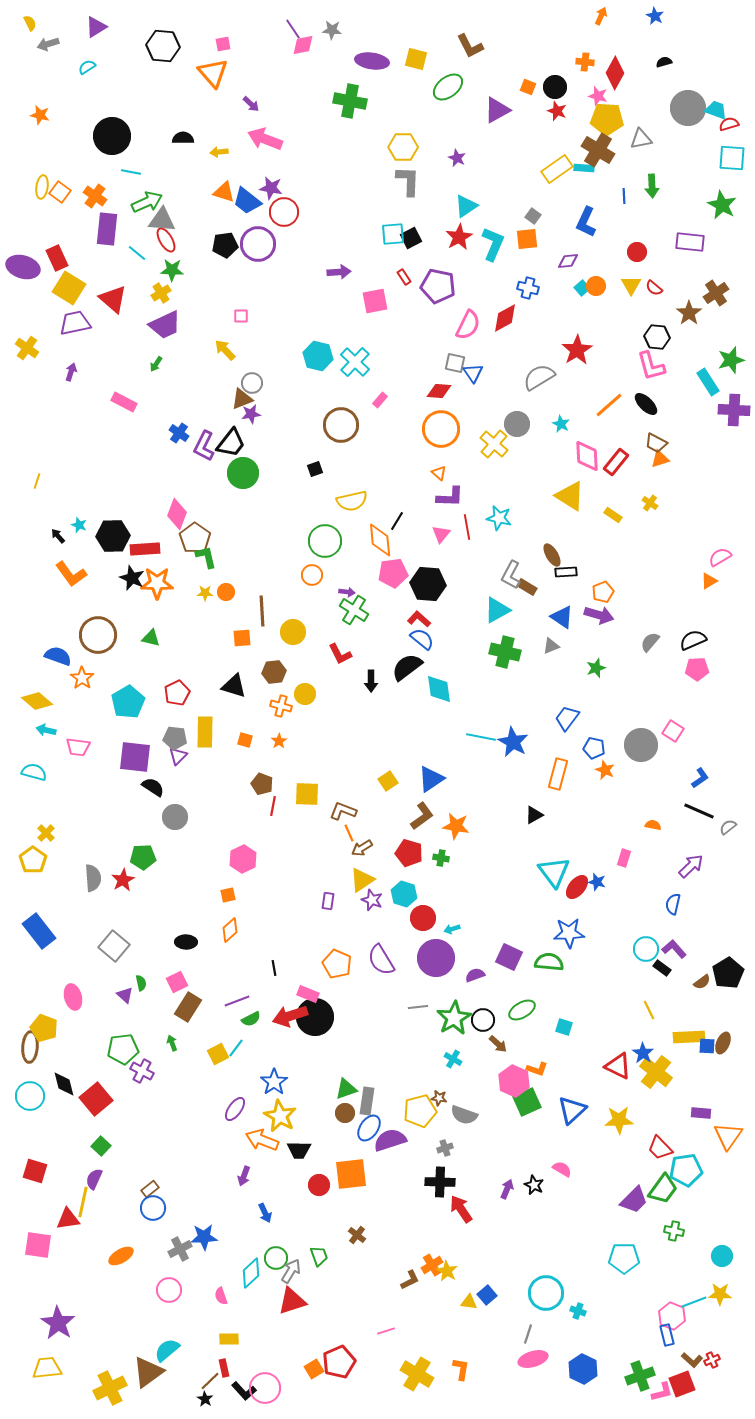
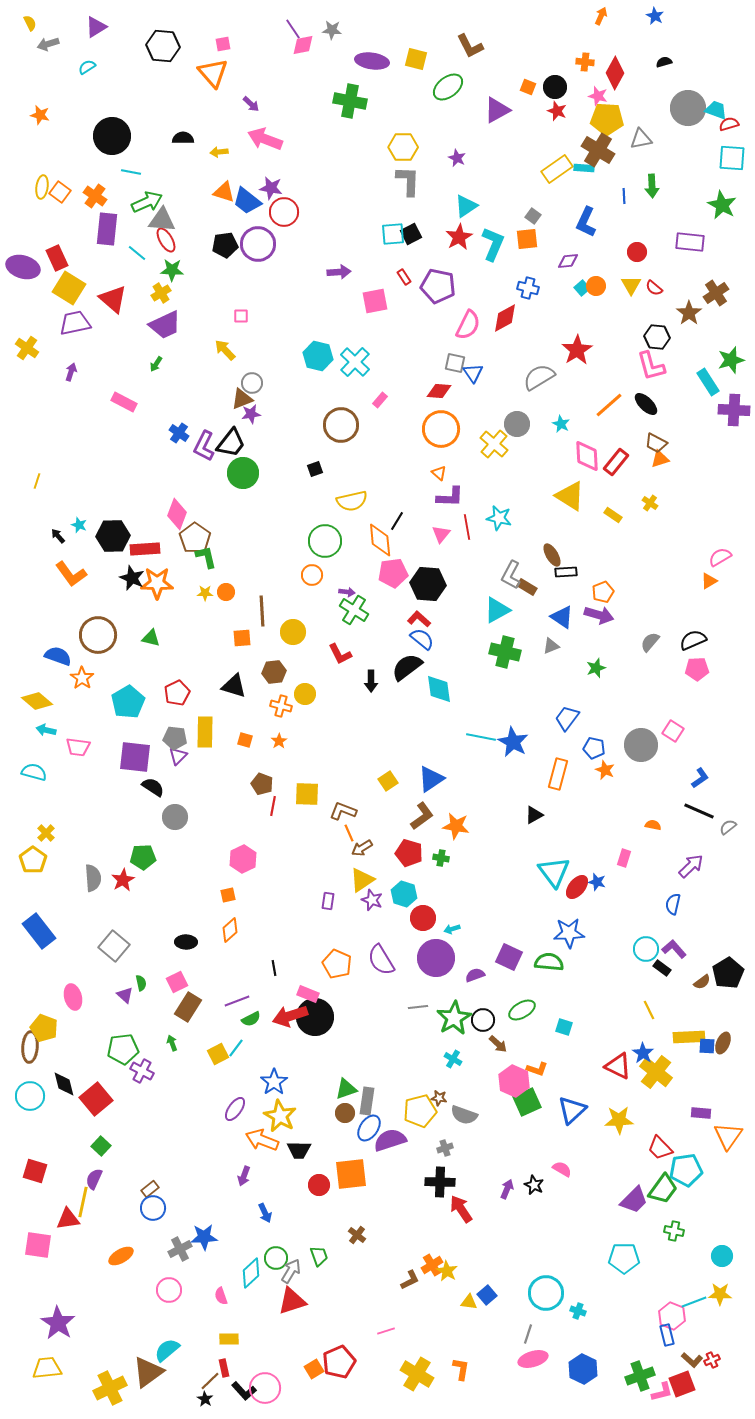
black square at (411, 238): moved 4 px up
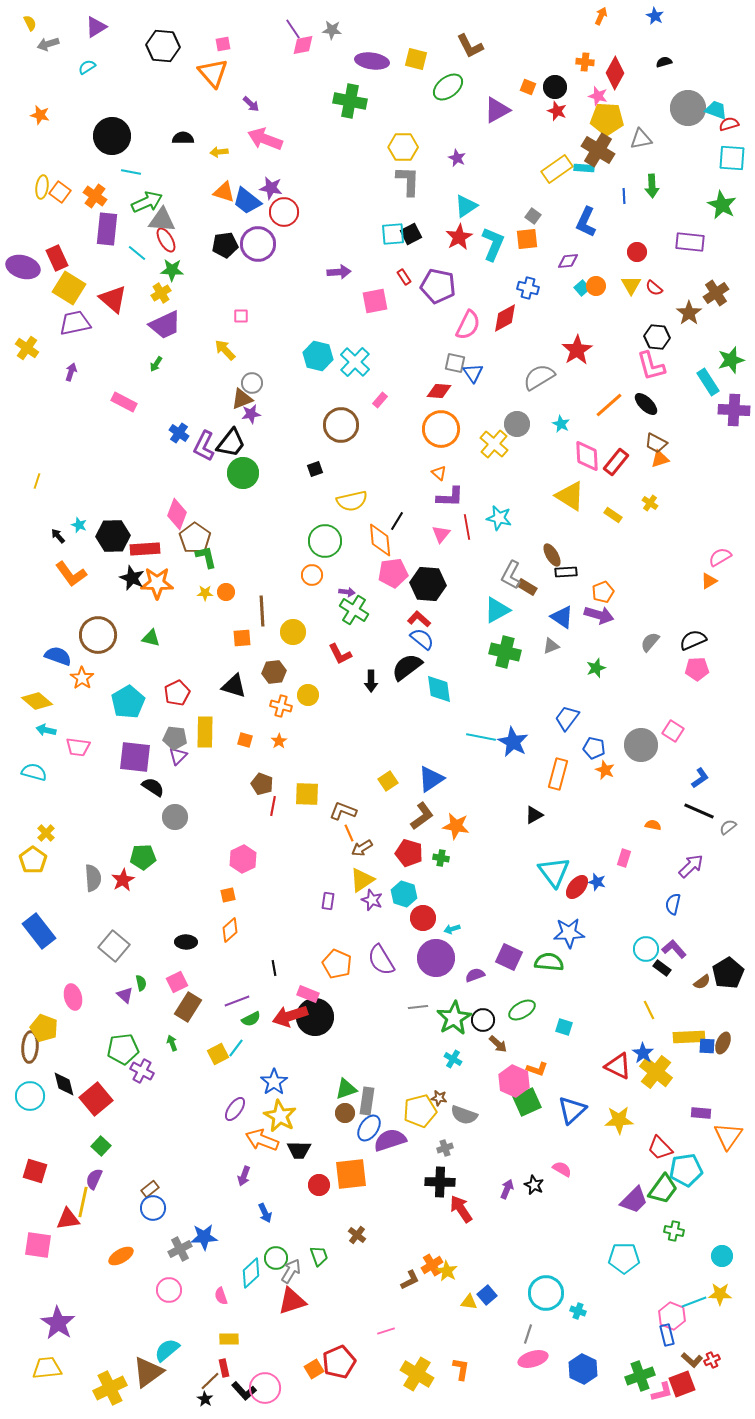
yellow circle at (305, 694): moved 3 px right, 1 px down
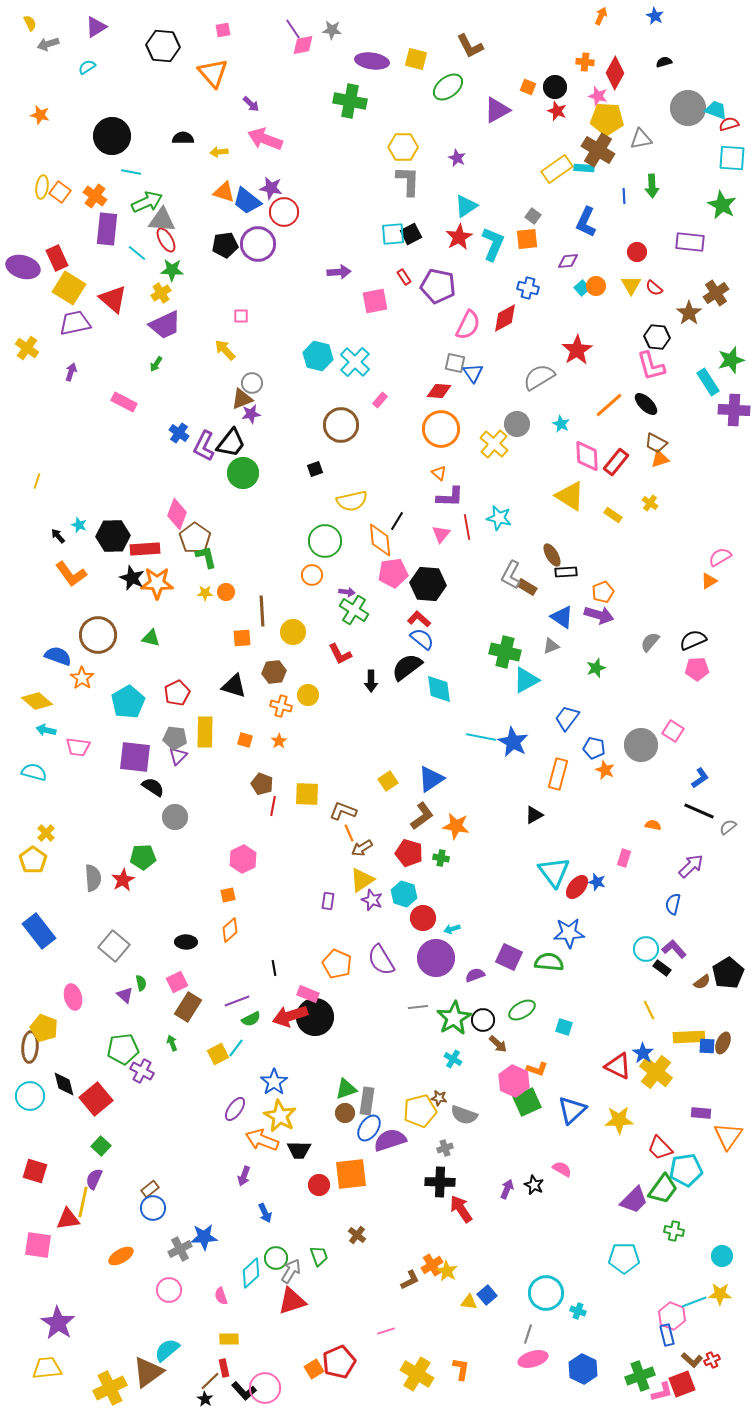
pink square at (223, 44): moved 14 px up
cyan triangle at (497, 610): moved 29 px right, 70 px down
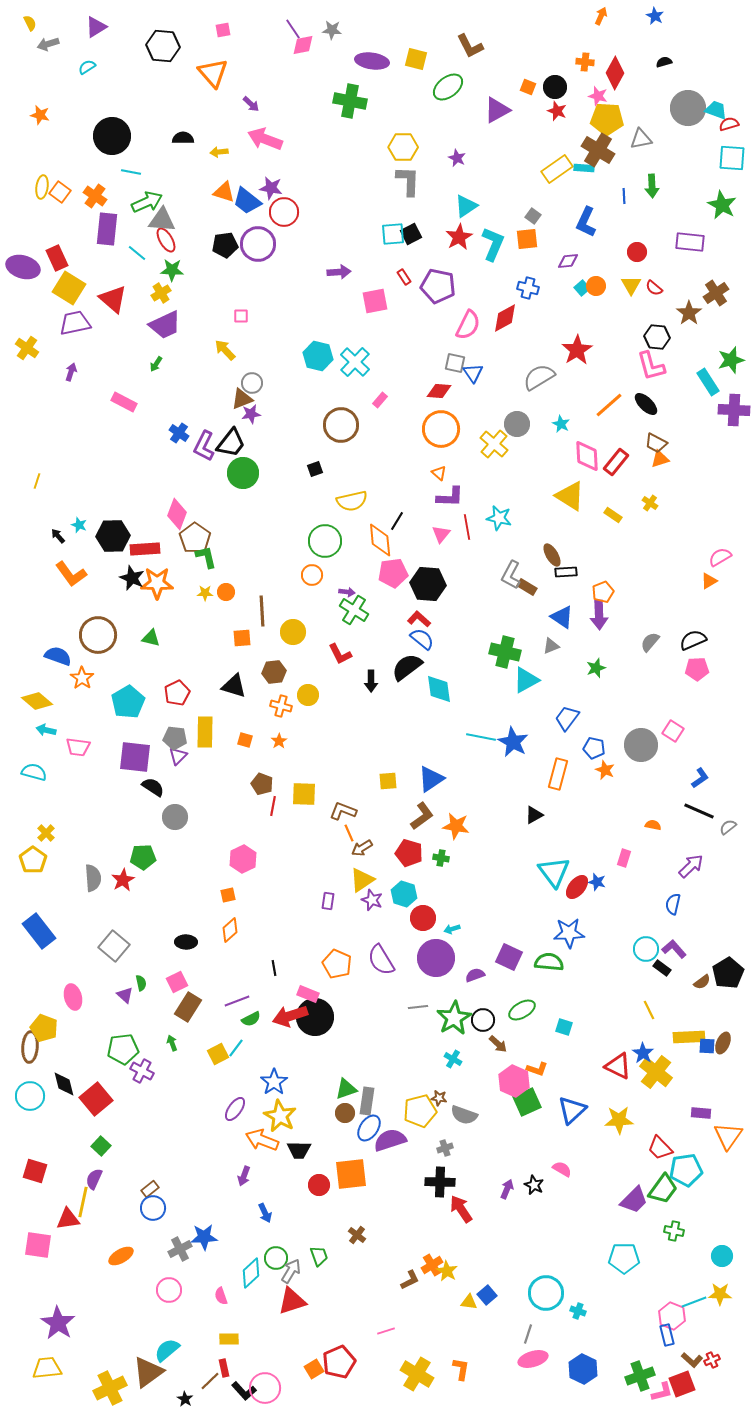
purple arrow at (599, 615): rotated 72 degrees clockwise
yellow square at (388, 781): rotated 30 degrees clockwise
yellow square at (307, 794): moved 3 px left
black star at (205, 1399): moved 20 px left
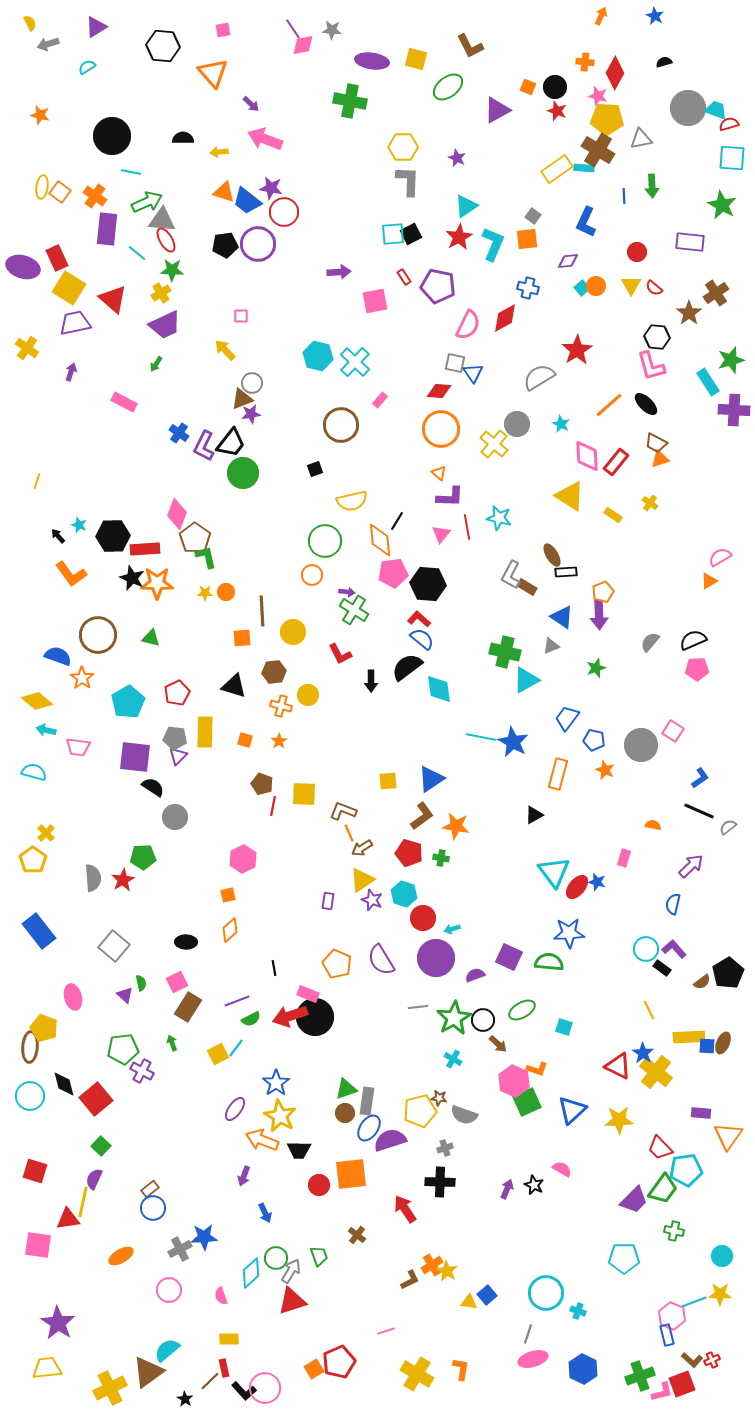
blue pentagon at (594, 748): moved 8 px up
blue star at (274, 1082): moved 2 px right, 1 px down
red arrow at (461, 1209): moved 56 px left
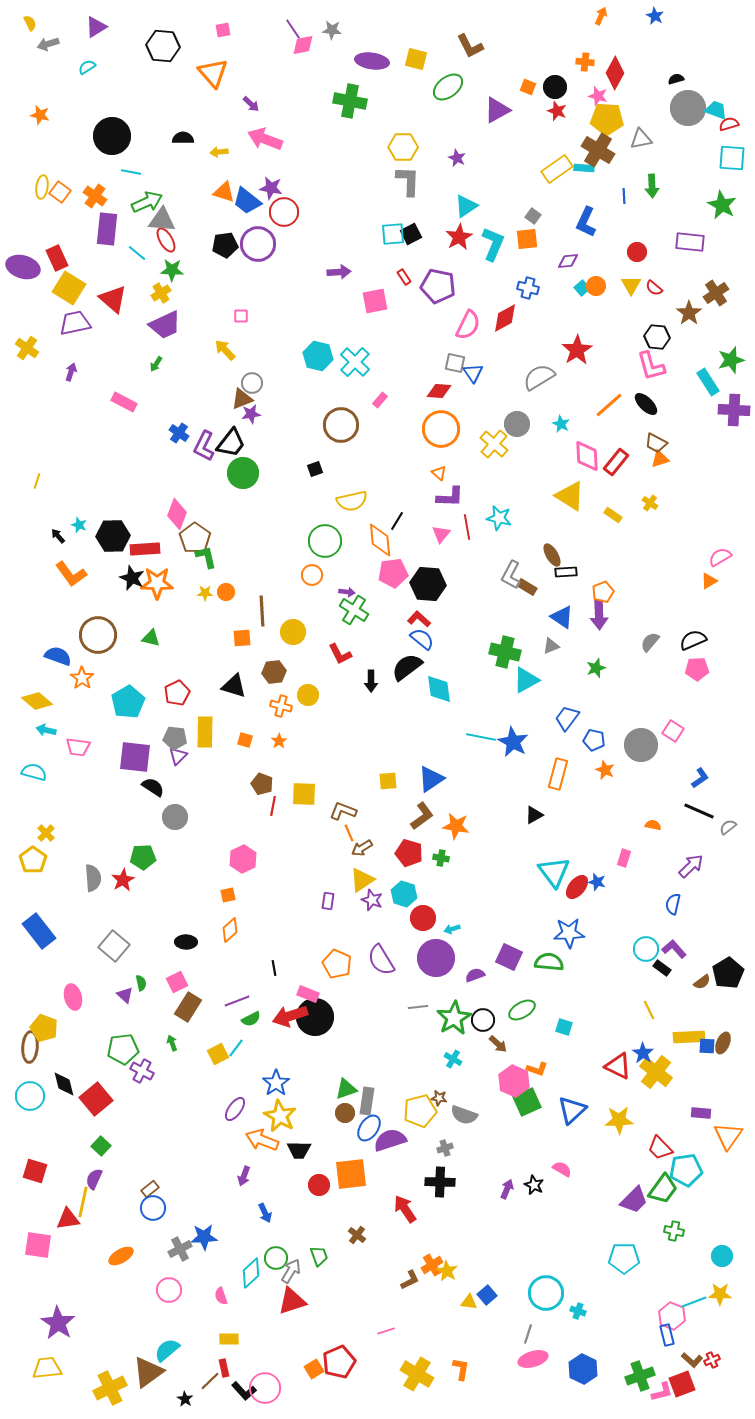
black semicircle at (664, 62): moved 12 px right, 17 px down
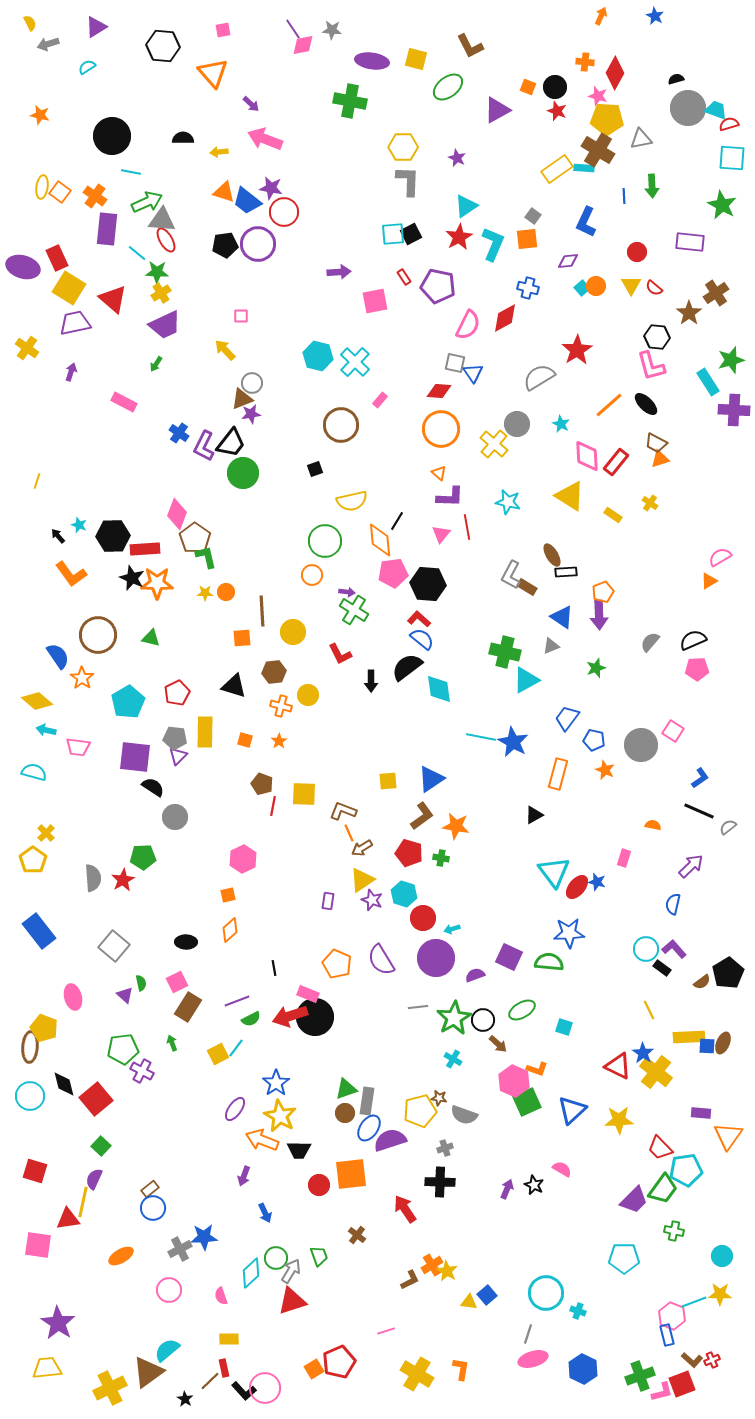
green star at (172, 270): moved 15 px left, 2 px down
cyan star at (499, 518): moved 9 px right, 16 px up
blue semicircle at (58, 656): rotated 36 degrees clockwise
